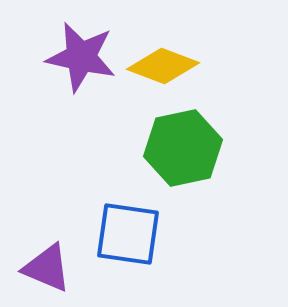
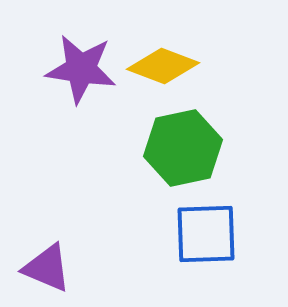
purple star: moved 12 px down; rotated 4 degrees counterclockwise
blue square: moved 78 px right; rotated 10 degrees counterclockwise
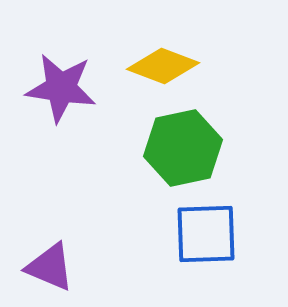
purple star: moved 20 px left, 19 px down
purple triangle: moved 3 px right, 1 px up
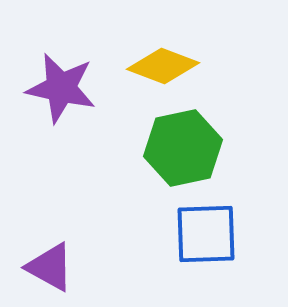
purple star: rotated 4 degrees clockwise
purple triangle: rotated 6 degrees clockwise
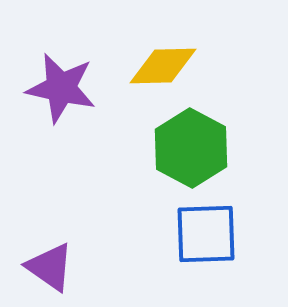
yellow diamond: rotated 22 degrees counterclockwise
green hexagon: moved 8 px right; rotated 20 degrees counterclockwise
purple triangle: rotated 6 degrees clockwise
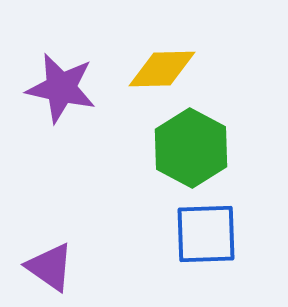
yellow diamond: moved 1 px left, 3 px down
